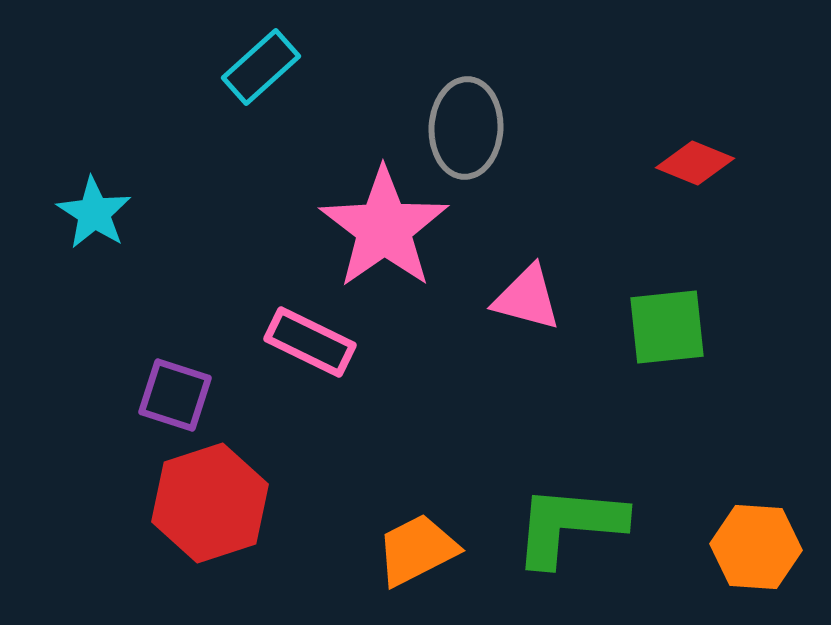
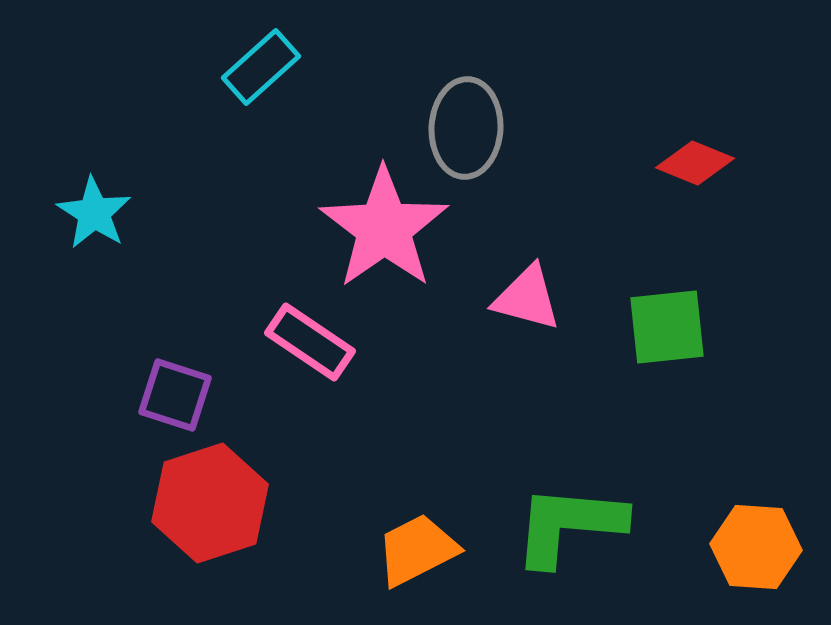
pink rectangle: rotated 8 degrees clockwise
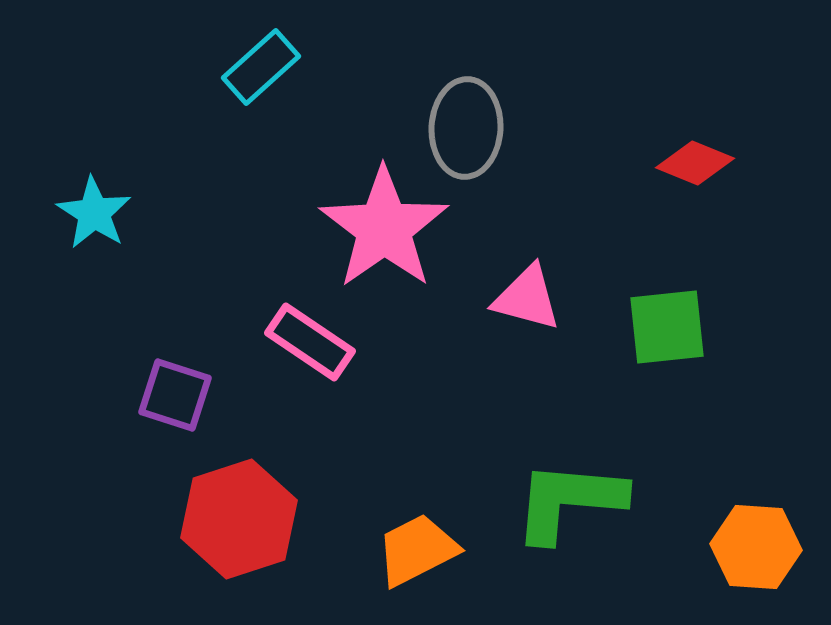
red hexagon: moved 29 px right, 16 px down
green L-shape: moved 24 px up
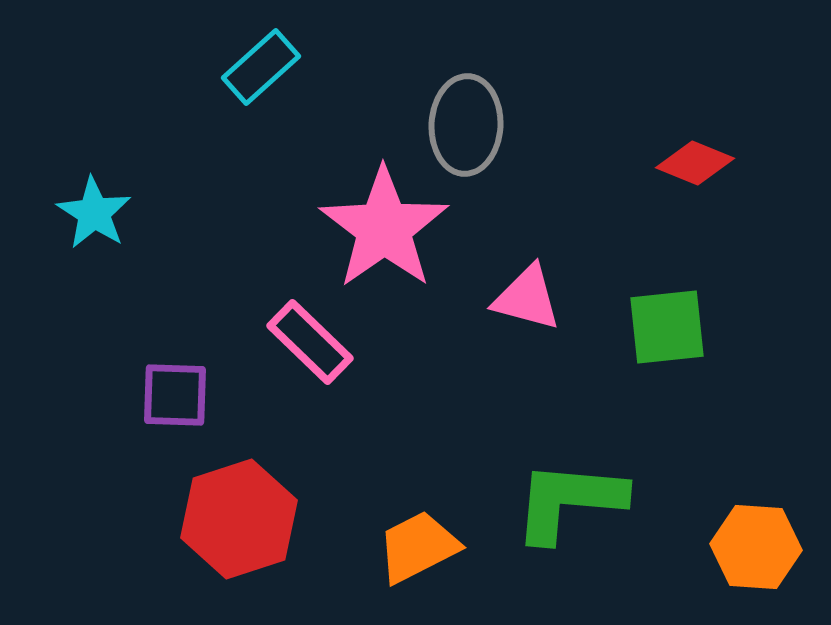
gray ellipse: moved 3 px up
pink rectangle: rotated 10 degrees clockwise
purple square: rotated 16 degrees counterclockwise
orange trapezoid: moved 1 px right, 3 px up
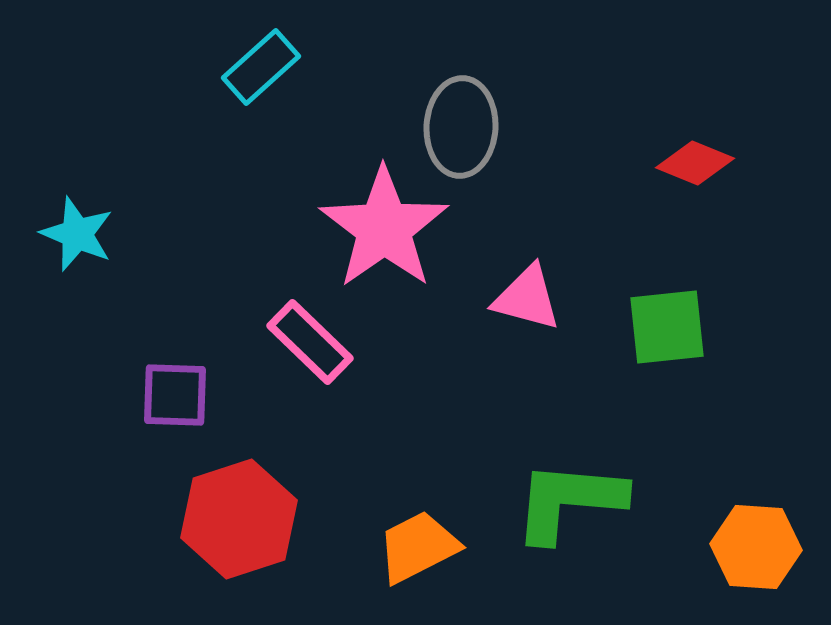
gray ellipse: moved 5 px left, 2 px down
cyan star: moved 17 px left, 21 px down; rotated 10 degrees counterclockwise
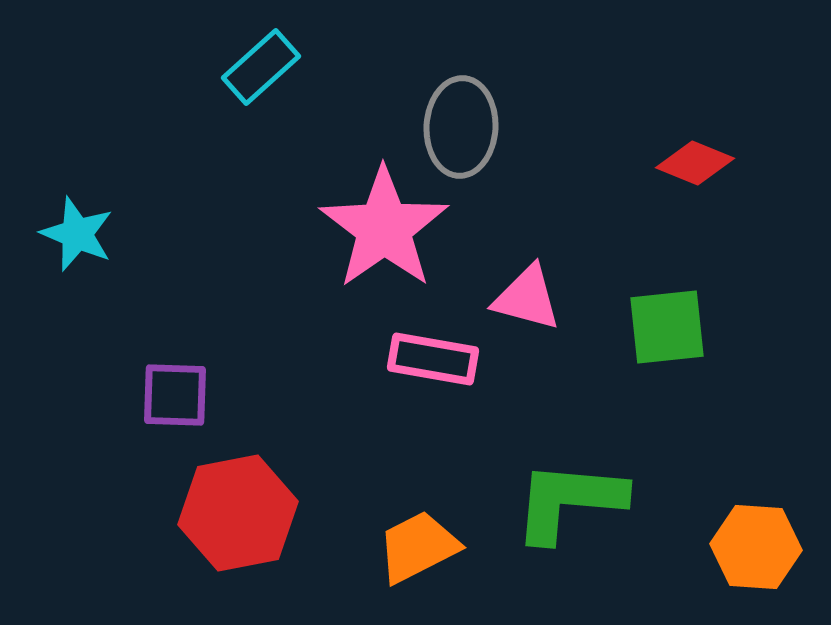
pink rectangle: moved 123 px right, 17 px down; rotated 34 degrees counterclockwise
red hexagon: moved 1 px left, 6 px up; rotated 7 degrees clockwise
